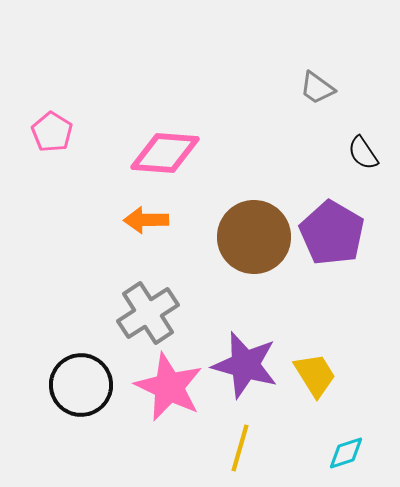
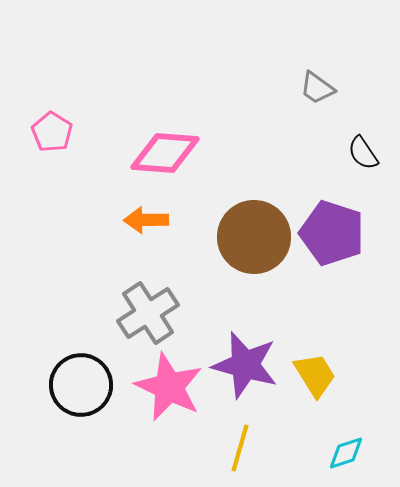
purple pentagon: rotated 12 degrees counterclockwise
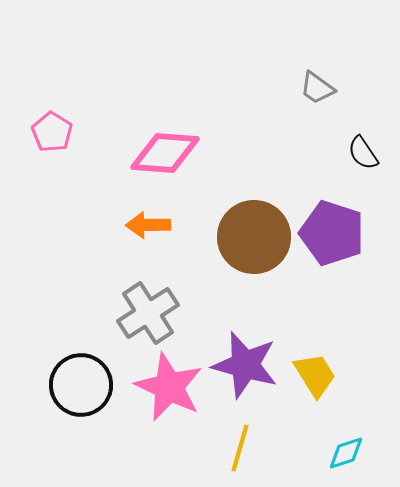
orange arrow: moved 2 px right, 5 px down
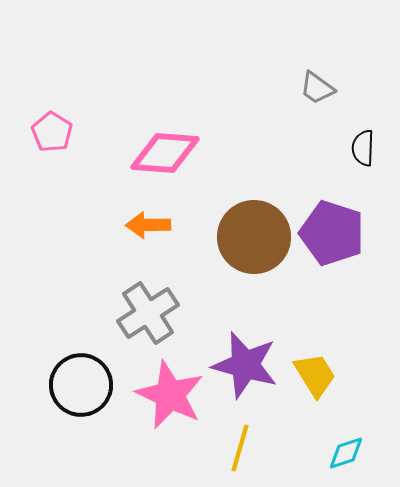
black semicircle: moved 5 px up; rotated 36 degrees clockwise
pink star: moved 1 px right, 8 px down
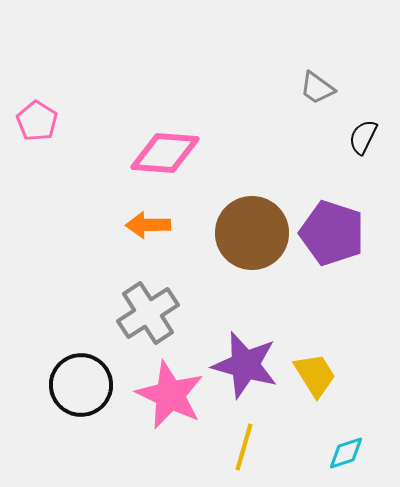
pink pentagon: moved 15 px left, 11 px up
black semicircle: moved 11 px up; rotated 24 degrees clockwise
brown circle: moved 2 px left, 4 px up
yellow line: moved 4 px right, 1 px up
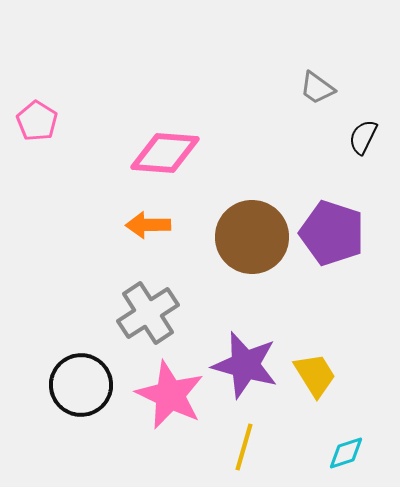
brown circle: moved 4 px down
